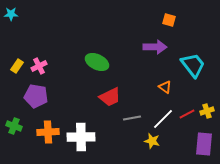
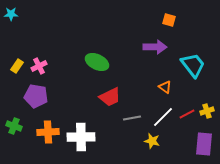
white line: moved 2 px up
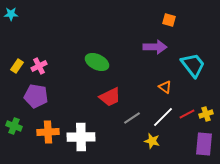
yellow cross: moved 1 px left, 3 px down
gray line: rotated 24 degrees counterclockwise
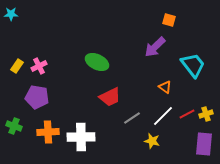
purple arrow: rotated 135 degrees clockwise
purple pentagon: moved 1 px right, 1 px down
white line: moved 1 px up
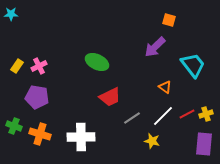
orange cross: moved 8 px left, 2 px down; rotated 20 degrees clockwise
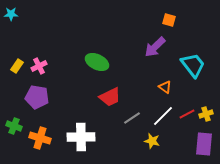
orange cross: moved 4 px down
